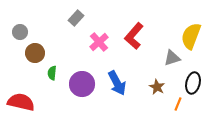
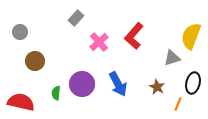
brown circle: moved 8 px down
green semicircle: moved 4 px right, 20 px down
blue arrow: moved 1 px right, 1 px down
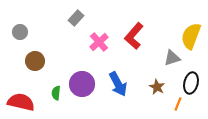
black ellipse: moved 2 px left
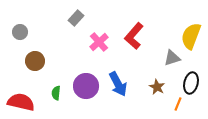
purple circle: moved 4 px right, 2 px down
